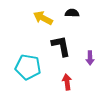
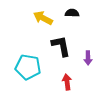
purple arrow: moved 2 px left
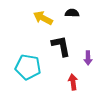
red arrow: moved 6 px right
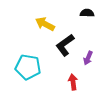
black semicircle: moved 15 px right
yellow arrow: moved 2 px right, 6 px down
black L-shape: moved 4 px right, 1 px up; rotated 115 degrees counterclockwise
purple arrow: rotated 24 degrees clockwise
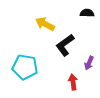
purple arrow: moved 1 px right, 5 px down
cyan pentagon: moved 3 px left
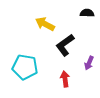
red arrow: moved 8 px left, 3 px up
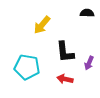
yellow arrow: moved 3 px left, 1 px down; rotated 78 degrees counterclockwise
black L-shape: moved 7 px down; rotated 60 degrees counterclockwise
cyan pentagon: moved 2 px right
red arrow: rotated 70 degrees counterclockwise
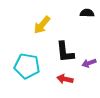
purple arrow: rotated 48 degrees clockwise
cyan pentagon: moved 1 px up
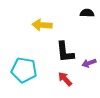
yellow arrow: rotated 54 degrees clockwise
cyan pentagon: moved 3 px left, 4 px down
red arrow: rotated 35 degrees clockwise
